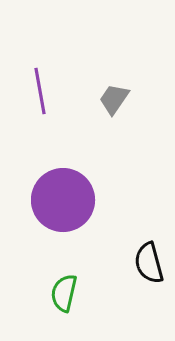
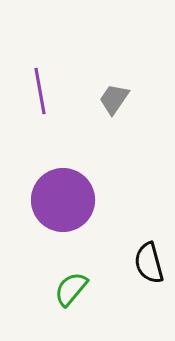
green semicircle: moved 7 px right, 4 px up; rotated 27 degrees clockwise
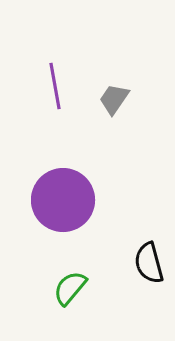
purple line: moved 15 px right, 5 px up
green semicircle: moved 1 px left, 1 px up
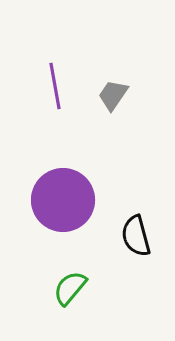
gray trapezoid: moved 1 px left, 4 px up
black semicircle: moved 13 px left, 27 px up
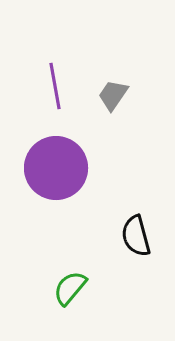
purple circle: moved 7 px left, 32 px up
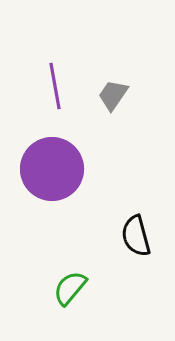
purple circle: moved 4 px left, 1 px down
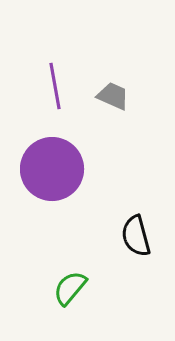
gray trapezoid: moved 1 px down; rotated 80 degrees clockwise
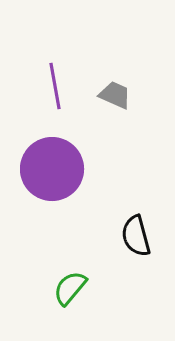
gray trapezoid: moved 2 px right, 1 px up
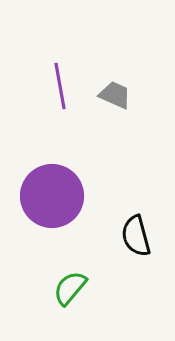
purple line: moved 5 px right
purple circle: moved 27 px down
